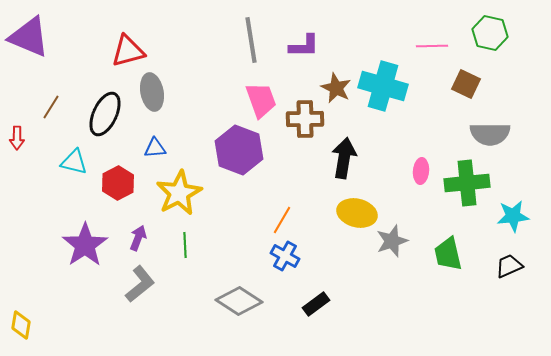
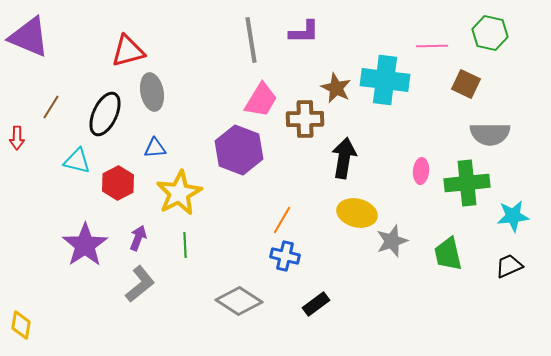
purple L-shape: moved 14 px up
cyan cross: moved 2 px right, 6 px up; rotated 9 degrees counterclockwise
pink trapezoid: rotated 51 degrees clockwise
cyan triangle: moved 3 px right, 1 px up
blue cross: rotated 16 degrees counterclockwise
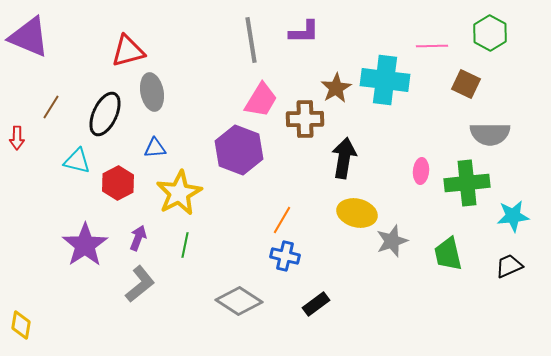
green hexagon: rotated 16 degrees clockwise
brown star: rotated 16 degrees clockwise
green line: rotated 15 degrees clockwise
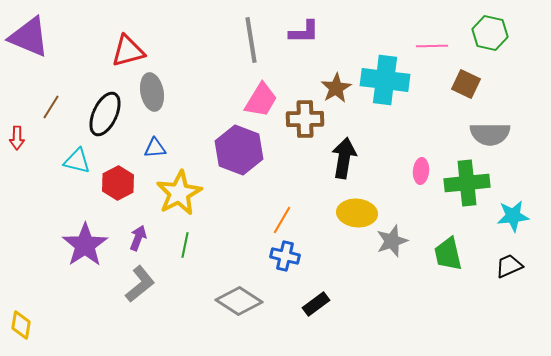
green hexagon: rotated 16 degrees counterclockwise
yellow ellipse: rotated 9 degrees counterclockwise
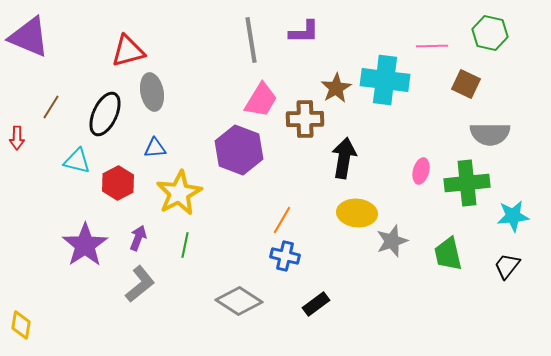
pink ellipse: rotated 10 degrees clockwise
black trapezoid: moved 2 px left; rotated 28 degrees counterclockwise
